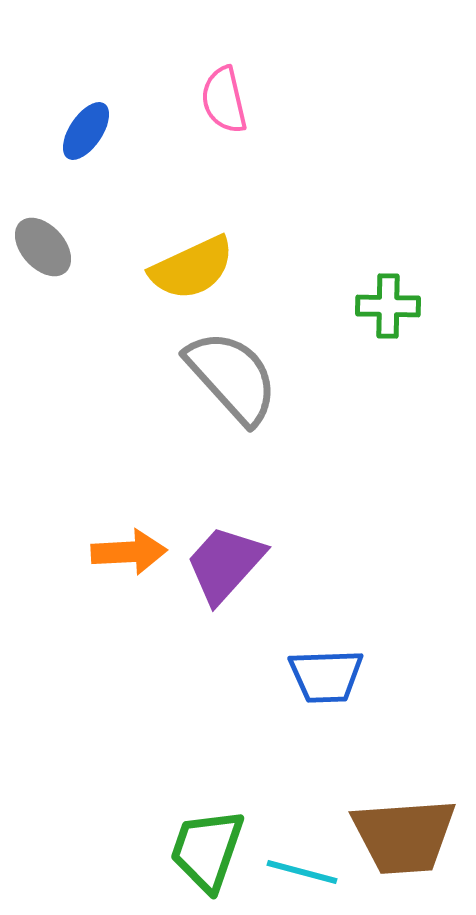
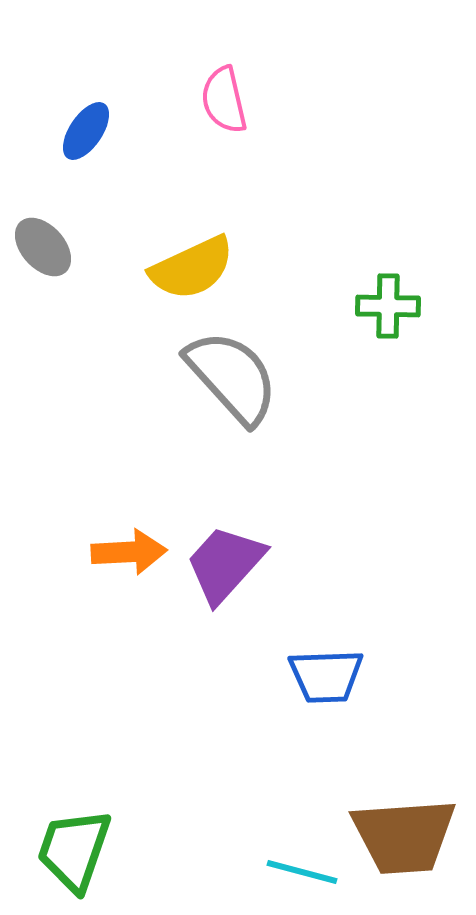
green trapezoid: moved 133 px left
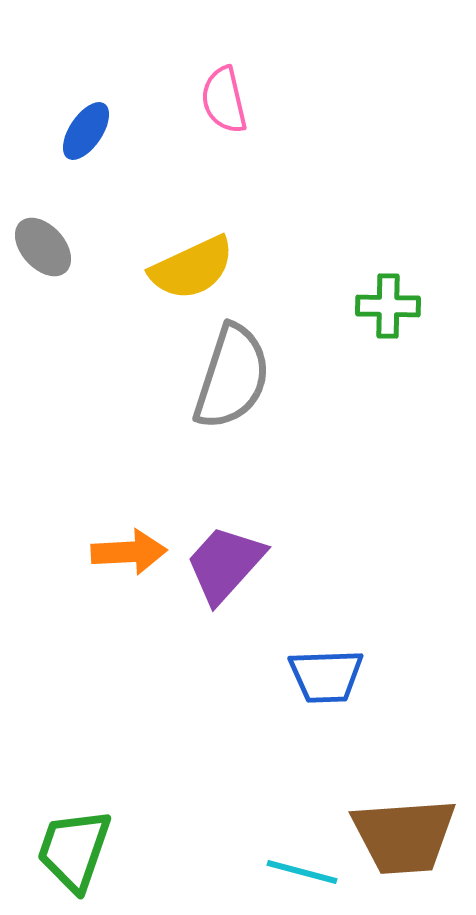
gray semicircle: rotated 60 degrees clockwise
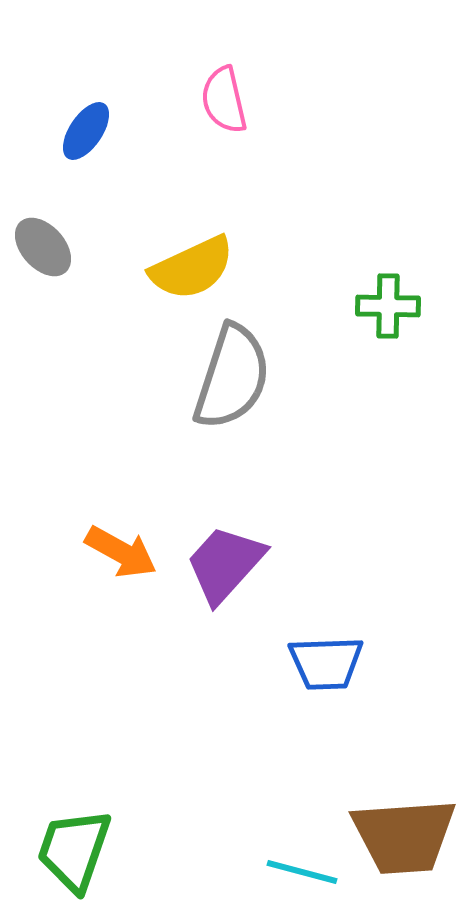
orange arrow: moved 8 px left; rotated 32 degrees clockwise
blue trapezoid: moved 13 px up
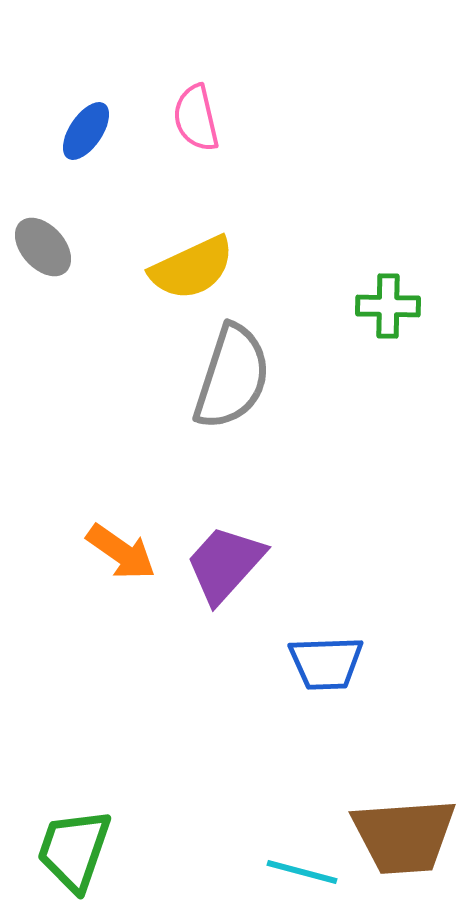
pink semicircle: moved 28 px left, 18 px down
orange arrow: rotated 6 degrees clockwise
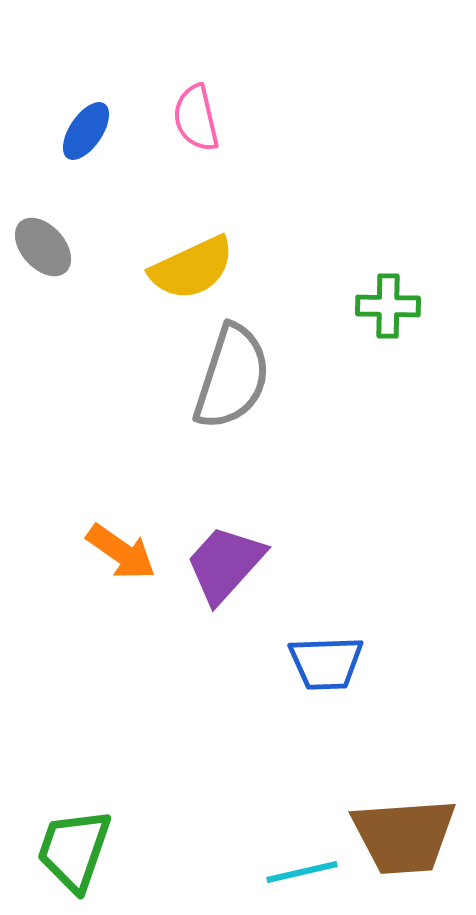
cyan line: rotated 28 degrees counterclockwise
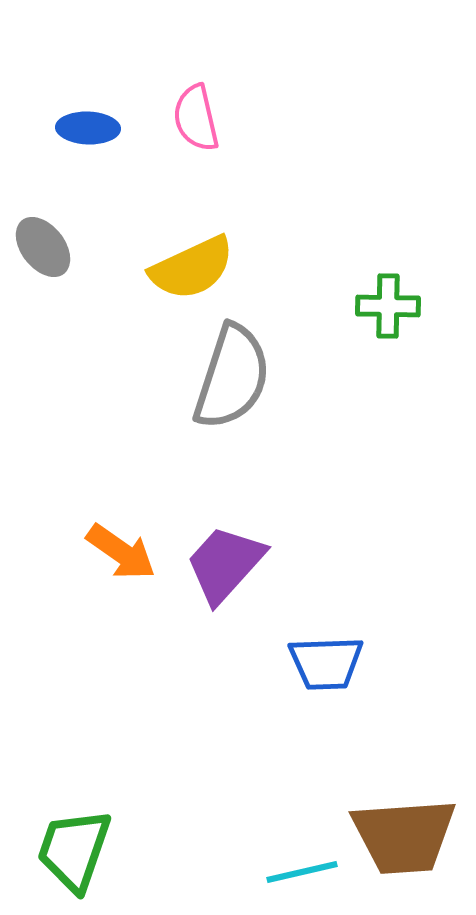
blue ellipse: moved 2 px right, 3 px up; rotated 58 degrees clockwise
gray ellipse: rotated 4 degrees clockwise
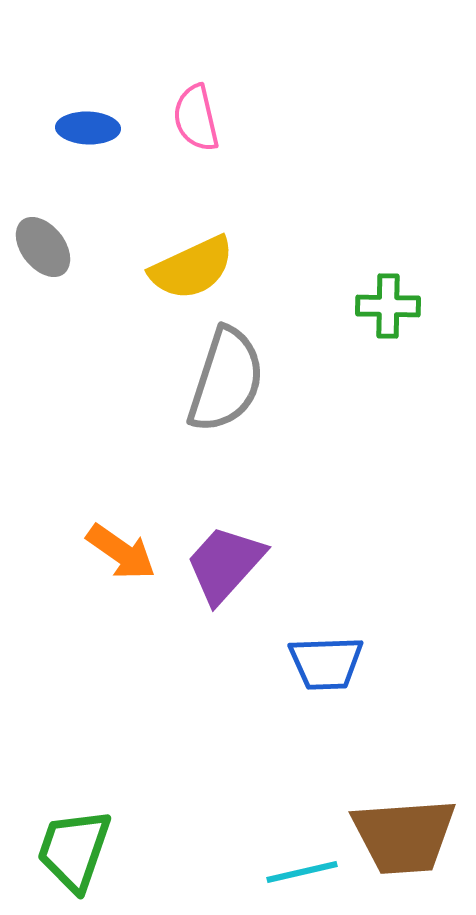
gray semicircle: moved 6 px left, 3 px down
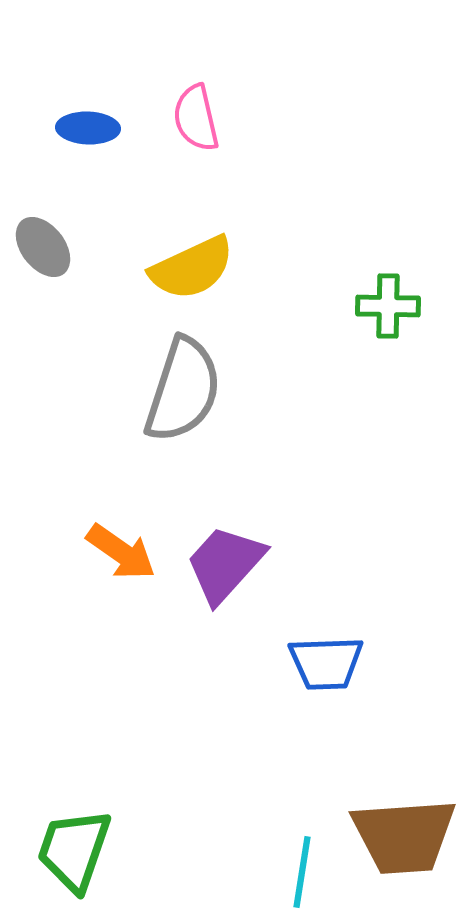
gray semicircle: moved 43 px left, 10 px down
cyan line: rotated 68 degrees counterclockwise
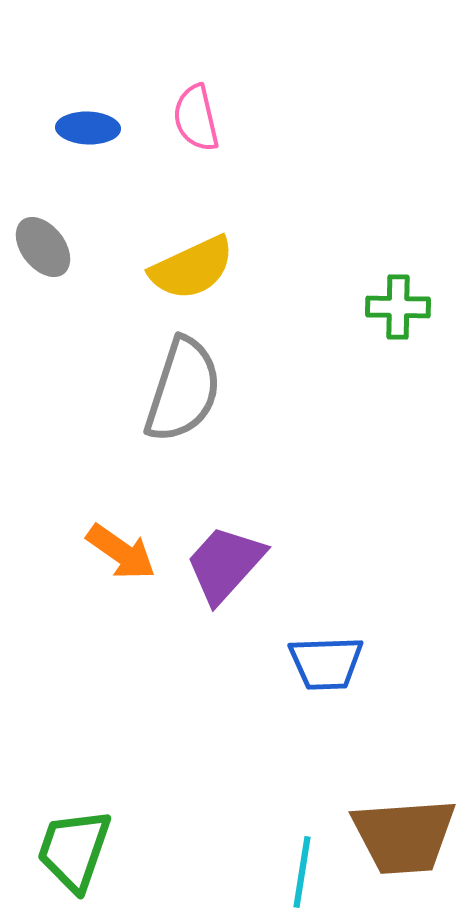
green cross: moved 10 px right, 1 px down
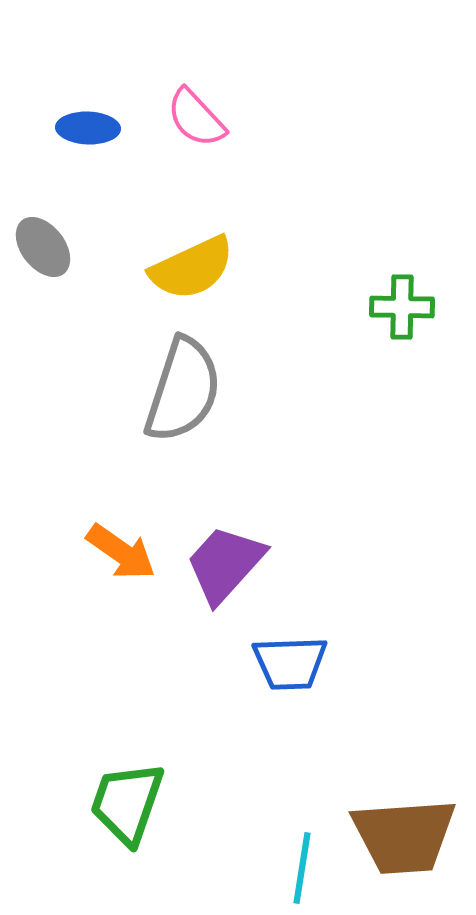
pink semicircle: rotated 30 degrees counterclockwise
green cross: moved 4 px right
blue trapezoid: moved 36 px left
green trapezoid: moved 53 px right, 47 px up
cyan line: moved 4 px up
